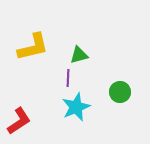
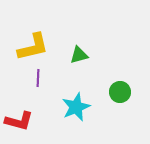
purple line: moved 30 px left
red L-shape: rotated 48 degrees clockwise
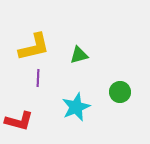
yellow L-shape: moved 1 px right
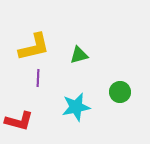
cyan star: rotated 12 degrees clockwise
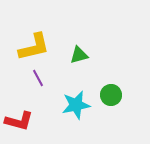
purple line: rotated 30 degrees counterclockwise
green circle: moved 9 px left, 3 px down
cyan star: moved 2 px up
